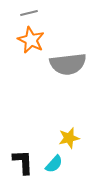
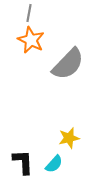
gray line: rotated 66 degrees counterclockwise
gray semicircle: rotated 39 degrees counterclockwise
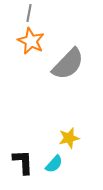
orange star: moved 1 px down
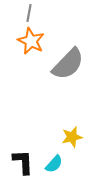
yellow star: moved 3 px right, 1 px up
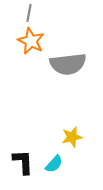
gray semicircle: rotated 39 degrees clockwise
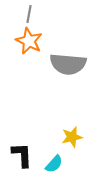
gray line: moved 1 px down
orange star: moved 2 px left
gray semicircle: rotated 12 degrees clockwise
black L-shape: moved 1 px left, 7 px up
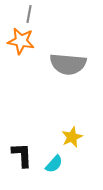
orange star: moved 8 px left; rotated 16 degrees counterclockwise
yellow star: rotated 10 degrees counterclockwise
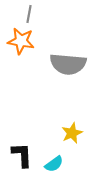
yellow star: moved 4 px up
cyan semicircle: rotated 12 degrees clockwise
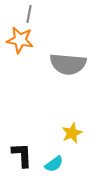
orange star: moved 1 px left, 1 px up
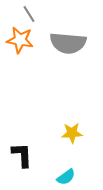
gray line: rotated 42 degrees counterclockwise
gray semicircle: moved 21 px up
yellow star: rotated 20 degrees clockwise
cyan semicircle: moved 12 px right, 13 px down
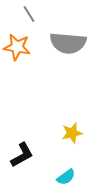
orange star: moved 3 px left, 7 px down
yellow star: rotated 10 degrees counterclockwise
black L-shape: rotated 64 degrees clockwise
